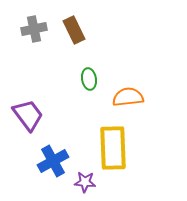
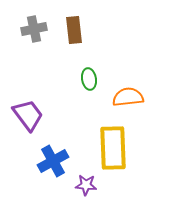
brown rectangle: rotated 20 degrees clockwise
purple star: moved 1 px right, 3 px down
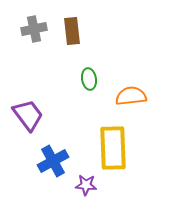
brown rectangle: moved 2 px left, 1 px down
orange semicircle: moved 3 px right, 1 px up
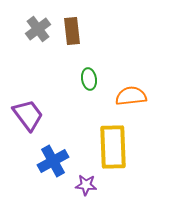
gray cross: moved 4 px right; rotated 25 degrees counterclockwise
yellow rectangle: moved 1 px up
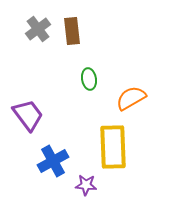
orange semicircle: moved 2 px down; rotated 24 degrees counterclockwise
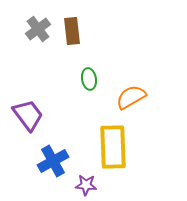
orange semicircle: moved 1 px up
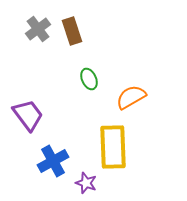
brown rectangle: rotated 12 degrees counterclockwise
green ellipse: rotated 15 degrees counterclockwise
purple star: moved 2 px up; rotated 15 degrees clockwise
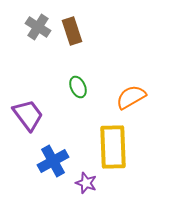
gray cross: moved 2 px up; rotated 20 degrees counterclockwise
green ellipse: moved 11 px left, 8 px down
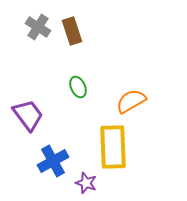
orange semicircle: moved 4 px down
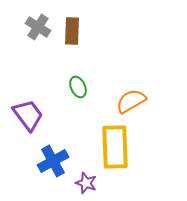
brown rectangle: rotated 20 degrees clockwise
yellow rectangle: moved 2 px right
